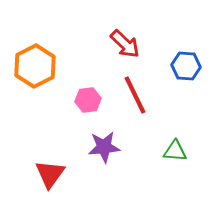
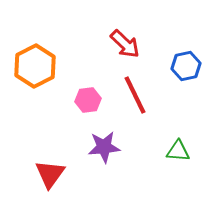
blue hexagon: rotated 16 degrees counterclockwise
green triangle: moved 3 px right
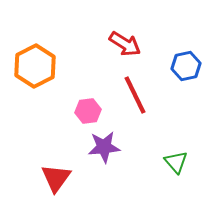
red arrow: rotated 12 degrees counterclockwise
pink hexagon: moved 11 px down
green triangle: moved 2 px left, 11 px down; rotated 45 degrees clockwise
red triangle: moved 6 px right, 4 px down
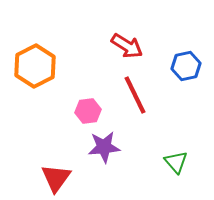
red arrow: moved 2 px right, 2 px down
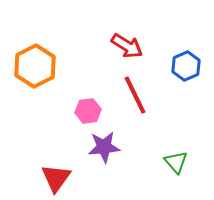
blue hexagon: rotated 12 degrees counterclockwise
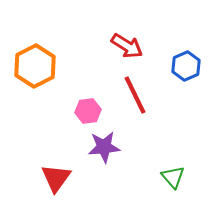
green triangle: moved 3 px left, 15 px down
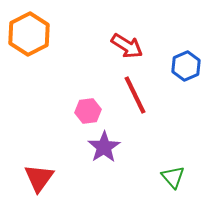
orange hexagon: moved 6 px left, 32 px up
purple star: rotated 28 degrees counterclockwise
red triangle: moved 17 px left
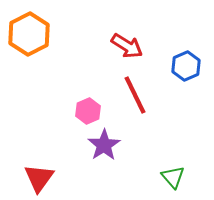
pink hexagon: rotated 15 degrees counterclockwise
purple star: moved 2 px up
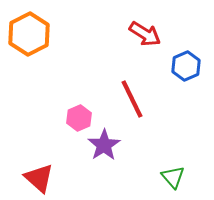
red arrow: moved 18 px right, 12 px up
red line: moved 3 px left, 4 px down
pink hexagon: moved 9 px left, 7 px down
red triangle: rotated 24 degrees counterclockwise
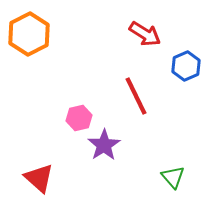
red line: moved 4 px right, 3 px up
pink hexagon: rotated 10 degrees clockwise
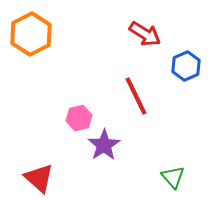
orange hexagon: moved 2 px right
